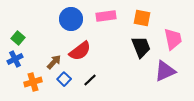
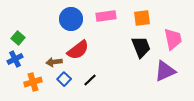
orange square: rotated 18 degrees counterclockwise
red semicircle: moved 2 px left, 1 px up
brown arrow: rotated 140 degrees counterclockwise
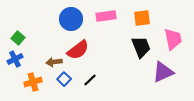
purple triangle: moved 2 px left, 1 px down
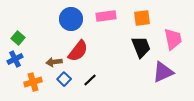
red semicircle: moved 1 px down; rotated 15 degrees counterclockwise
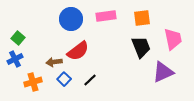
red semicircle: rotated 15 degrees clockwise
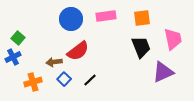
blue cross: moved 2 px left, 2 px up
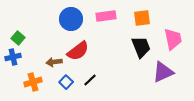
blue cross: rotated 14 degrees clockwise
blue square: moved 2 px right, 3 px down
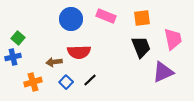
pink rectangle: rotated 30 degrees clockwise
red semicircle: moved 1 px right, 1 px down; rotated 35 degrees clockwise
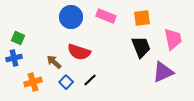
blue circle: moved 2 px up
green square: rotated 16 degrees counterclockwise
red semicircle: rotated 20 degrees clockwise
blue cross: moved 1 px right, 1 px down
brown arrow: rotated 49 degrees clockwise
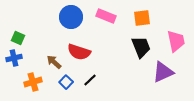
pink trapezoid: moved 3 px right, 2 px down
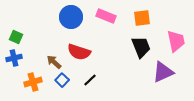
green square: moved 2 px left, 1 px up
blue square: moved 4 px left, 2 px up
